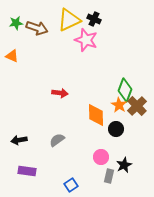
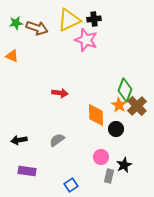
black cross: rotated 32 degrees counterclockwise
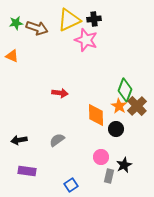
orange star: moved 1 px down
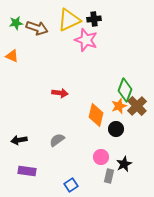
orange star: rotated 21 degrees clockwise
orange diamond: rotated 15 degrees clockwise
black star: moved 1 px up
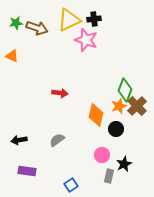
pink circle: moved 1 px right, 2 px up
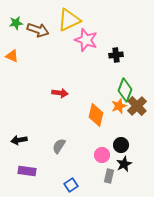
black cross: moved 22 px right, 36 px down
brown arrow: moved 1 px right, 2 px down
black circle: moved 5 px right, 16 px down
gray semicircle: moved 2 px right, 6 px down; rotated 21 degrees counterclockwise
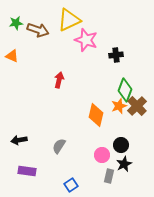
red arrow: moved 1 px left, 13 px up; rotated 84 degrees counterclockwise
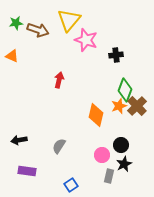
yellow triangle: rotated 25 degrees counterclockwise
